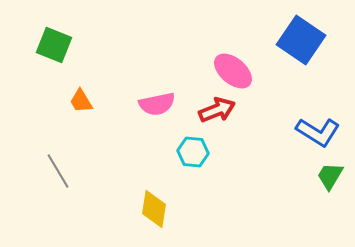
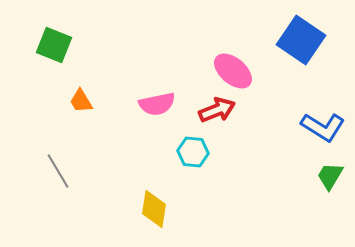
blue L-shape: moved 5 px right, 5 px up
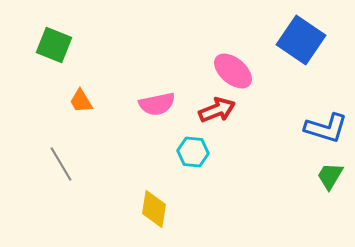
blue L-shape: moved 3 px right, 1 px down; rotated 15 degrees counterclockwise
gray line: moved 3 px right, 7 px up
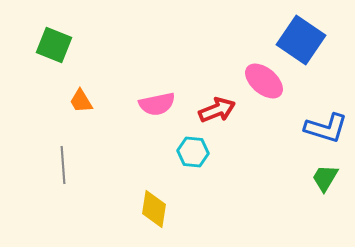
pink ellipse: moved 31 px right, 10 px down
gray line: moved 2 px right, 1 px down; rotated 27 degrees clockwise
green trapezoid: moved 5 px left, 2 px down
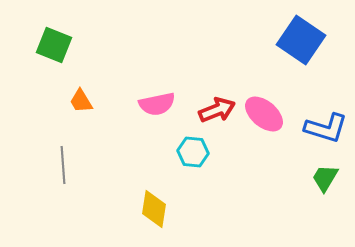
pink ellipse: moved 33 px down
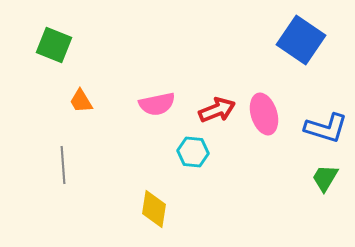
pink ellipse: rotated 33 degrees clockwise
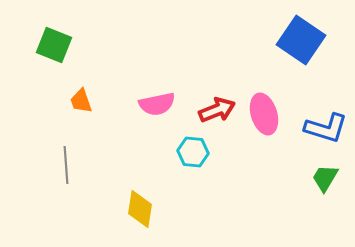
orange trapezoid: rotated 12 degrees clockwise
gray line: moved 3 px right
yellow diamond: moved 14 px left
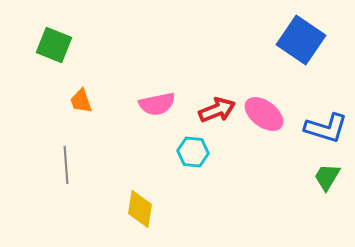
pink ellipse: rotated 36 degrees counterclockwise
green trapezoid: moved 2 px right, 1 px up
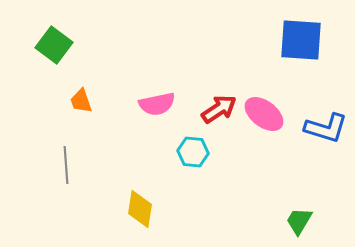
blue square: rotated 30 degrees counterclockwise
green square: rotated 15 degrees clockwise
red arrow: moved 2 px right, 1 px up; rotated 12 degrees counterclockwise
green trapezoid: moved 28 px left, 44 px down
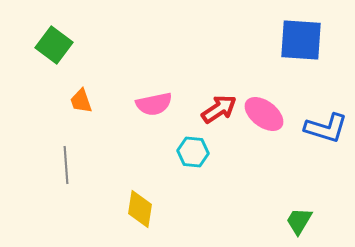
pink semicircle: moved 3 px left
